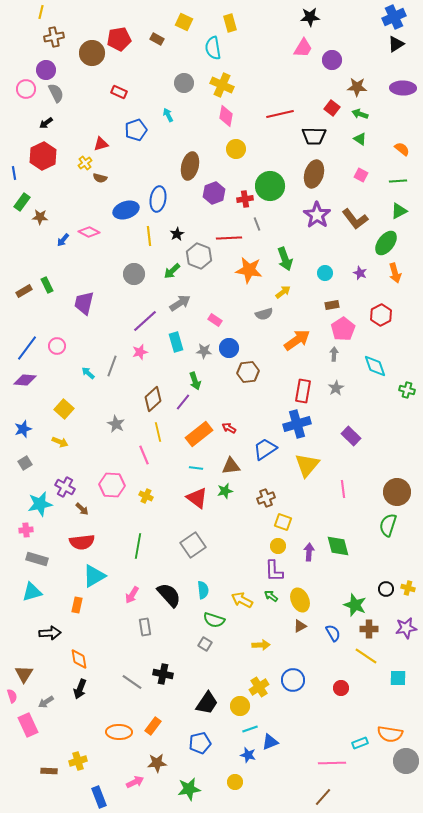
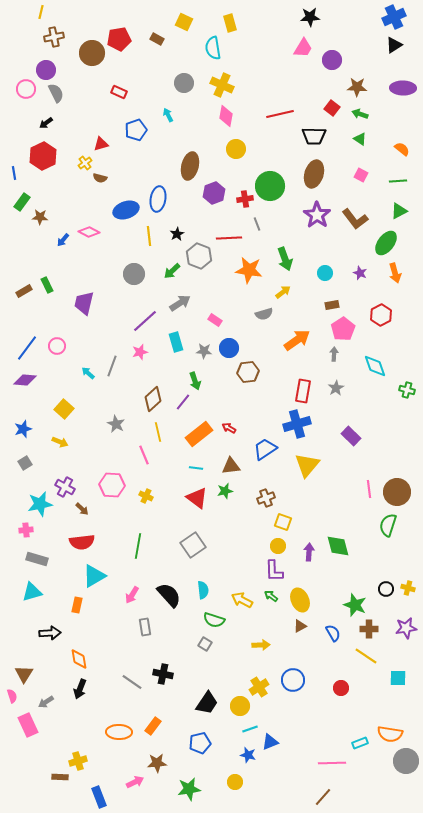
black triangle at (396, 44): moved 2 px left, 1 px down
pink line at (343, 489): moved 26 px right
brown rectangle at (49, 771): moved 11 px right, 6 px down
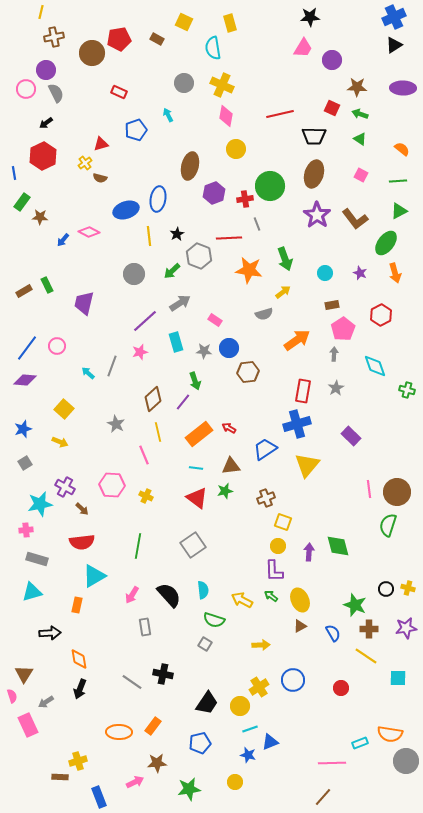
red square at (332, 108): rotated 14 degrees counterclockwise
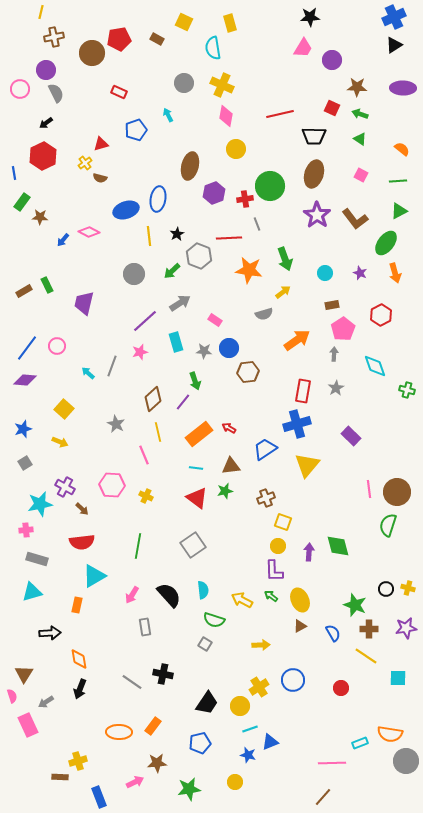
pink circle at (26, 89): moved 6 px left
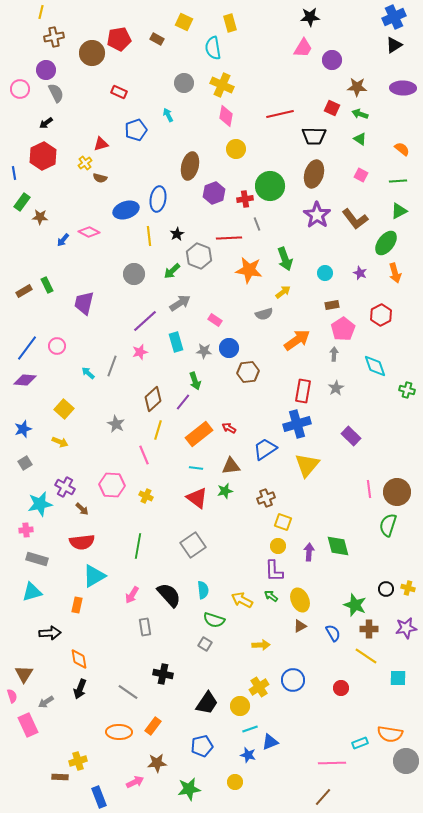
yellow line at (158, 432): moved 2 px up; rotated 30 degrees clockwise
gray line at (132, 682): moved 4 px left, 10 px down
blue pentagon at (200, 743): moved 2 px right, 3 px down
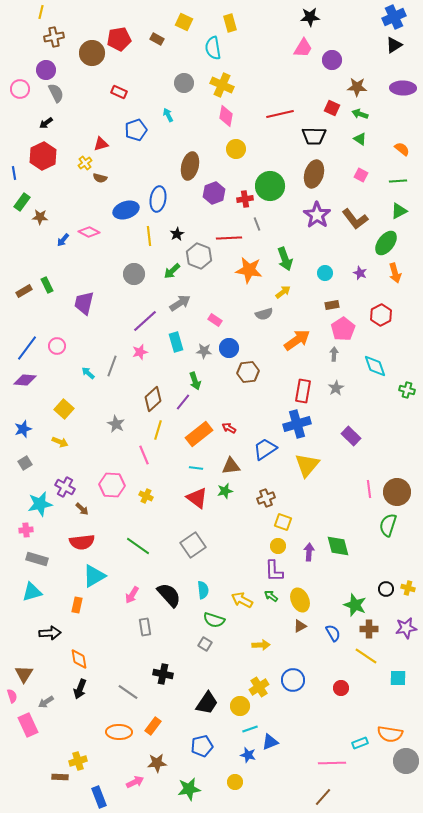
green line at (138, 546): rotated 65 degrees counterclockwise
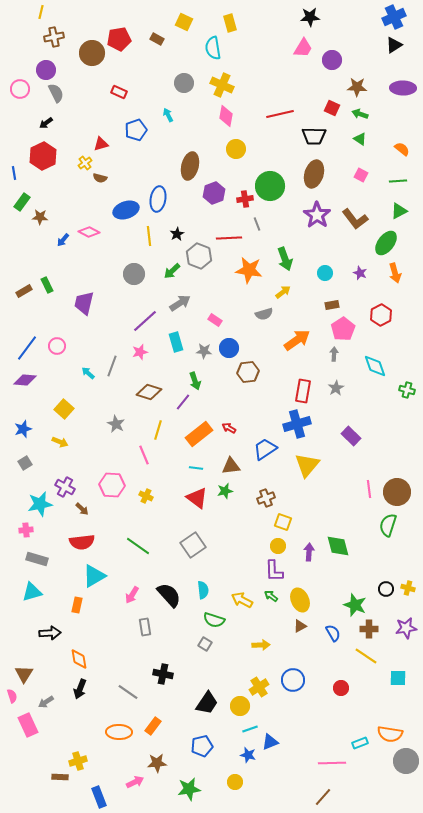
brown diamond at (153, 399): moved 4 px left, 7 px up; rotated 60 degrees clockwise
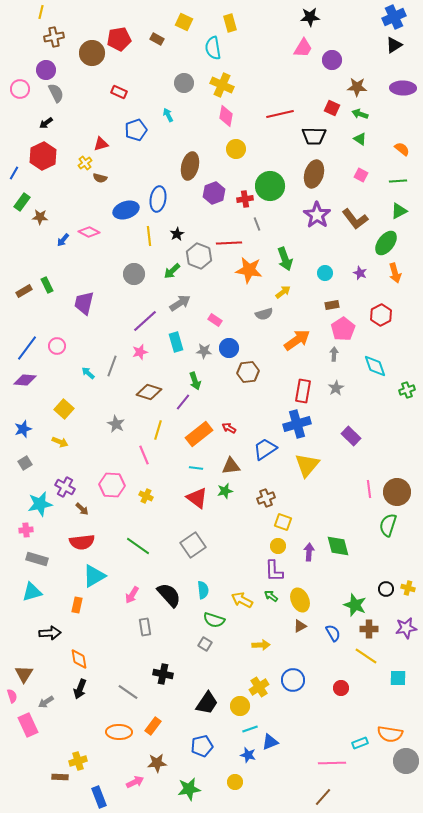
blue line at (14, 173): rotated 40 degrees clockwise
red line at (229, 238): moved 5 px down
green cross at (407, 390): rotated 35 degrees counterclockwise
